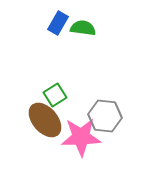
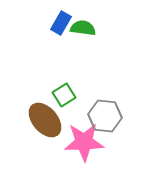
blue rectangle: moved 3 px right
green square: moved 9 px right
pink star: moved 3 px right, 5 px down
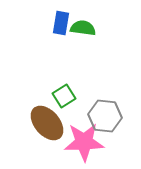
blue rectangle: rotated 20 degrees counterclockwise
green square: moved 1 px down
brown ellipse: moved 2 px right, 3 px down
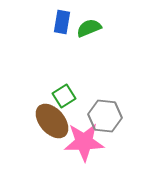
blue rectangle: moved 1 px right, 1 px up
green semicircle: moved 6 px right; rotated 30 degrees counterclockwise
brown ellipse: moved 5 px right, 2 px up
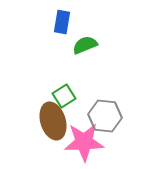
green semicircle: moved 4 px left, 17 px down
brown ellipse: moved 1 px right; rotated 24 degrees clockwise
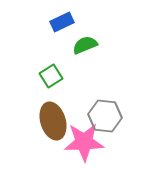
blue rectangle: rotated 55 degrees clockwise
green square: moved 13 px left, 20 px up
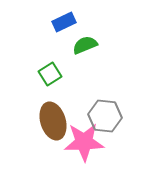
blue rectangle: moved 2 px right
green square: moved 1 px left, 2 px up
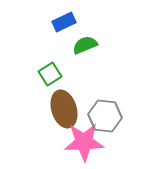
brown ellipse: moved 11 px right, 12 px up
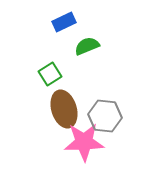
green semicircle: moved 2 px right, 1 px down
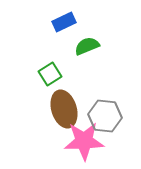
pink star: moved 1 px up
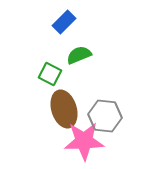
blue rectangle: rotated 20 degrees counterclockwise
green semicircle: moved 8 px left, 9 px down
green square: rotated 30 degrees counterclockwise
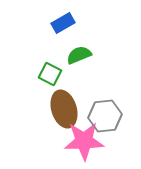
blue rectangle: moved 1 px left, 1 px down; rotated 15 degrees clockwise
gray hexagon: rotated 12 degrees counterclockwise
